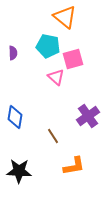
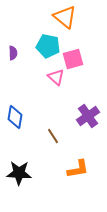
orange L-shape: moved 4 px right, 3 px down
black star: moved 2 px down
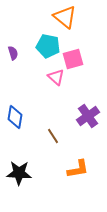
purple semicircle: rotated 16 degrees counterclockwise
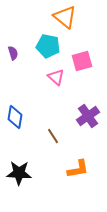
pink square: moved 9 px right, 2 px down
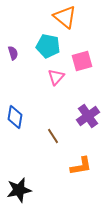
pink triangle: rotated 30 degrees clockwise
orange L-shape: moved 3 px right, 3 px up
black star: moved 17 px down; rotated 15 degrees counterclockwise
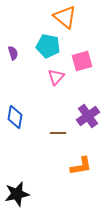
brown line: moved 5 px right, 3 px up; rotated 56 degrees counterclockwise
black star: moved 2 px left, 4 px down
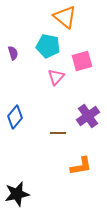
blue diamond: rotated 30 degrees clockwise
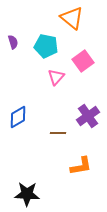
orange triangle: moved 7 px right, 1 px down
cyan pentagon: moved 2 px left
purple semicircle: moved 11 px up
pink square: moved 1 px right; rotated 20 degrees counterclockwise
blue diamond: moved 3 px right; rotated 20 degrees clockwise
black star: moved 10 px right; rotated 15 degrees clockwise
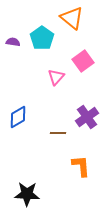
purple semicircle: rotated 64 degrees counterclockwise
cyan pentagon: moved 4 px left, 8 px up; rotated 25 degrees clockwise
purple cross: moved 1 px left, 1 px down
orange L-shape: rotated 85 degrees counterclockwise
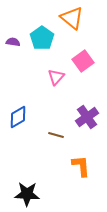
brown line: moved 2 px left, 2 px down; rotated 14 degrees clockwise
